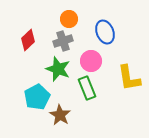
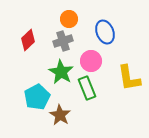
green star: moved 3 px right, 3 px down; rotated 10 degrees clockwise
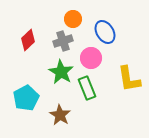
orange circle: moved 4 px right
blue ellipse: rotated 10 degrees counterclockwise
pink circle: moved 3 px up
yellow L-shape: moved 1 px down
cyan pentagon: moved 11 px left, 1 px down
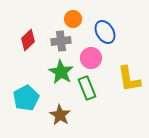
gray cross: moved 2 px left; rotated 12 degrees clockwise
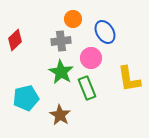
red diamond: moved 13 px left
cyan pentagon: rotated 15 degrees clockwise
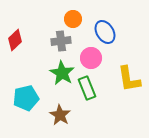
green star: moved 1 px right, 1 px down
